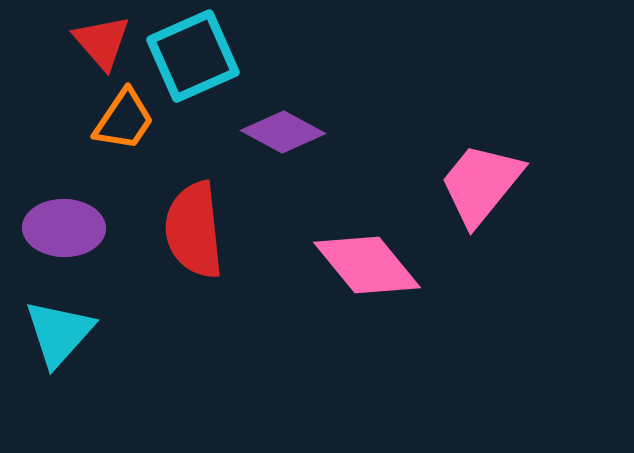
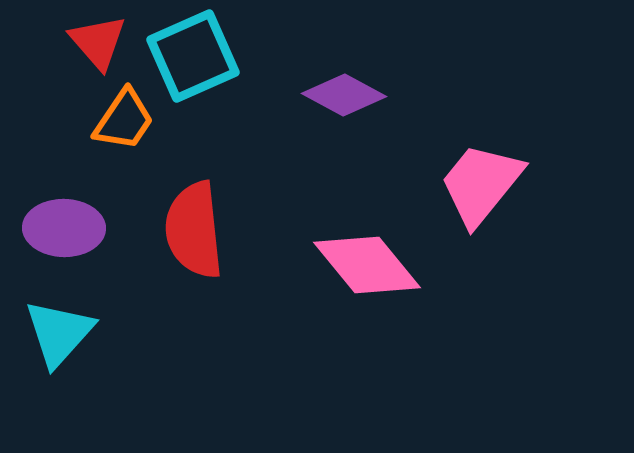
red triangle: moved 4 px left
purple diamond: moved 61 px right, 37 px up
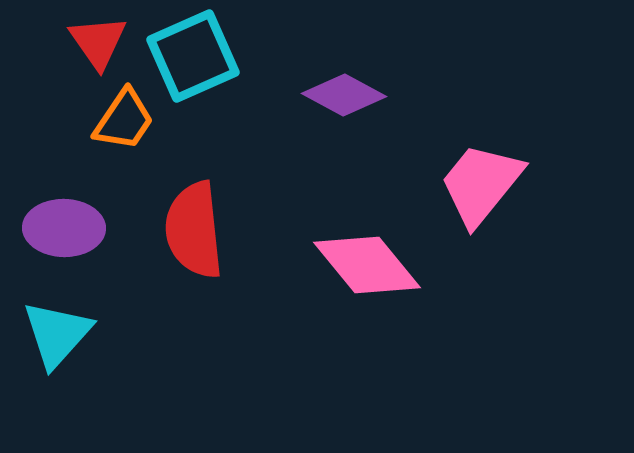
red triangle: rotated 6 degrees clockwise
cyan triangle: moved 2 px left, 1 px down
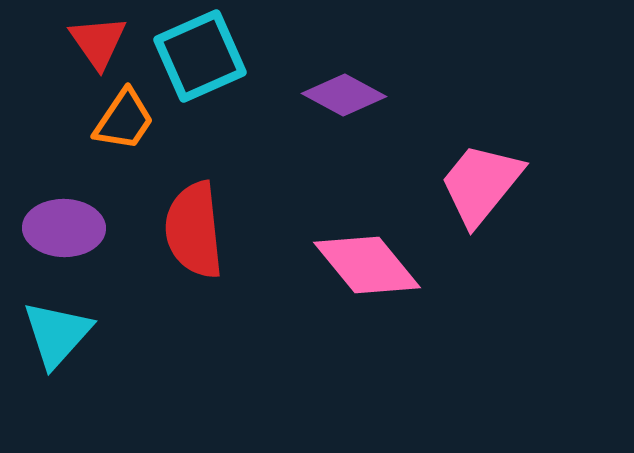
cyan square: moved 7 px right
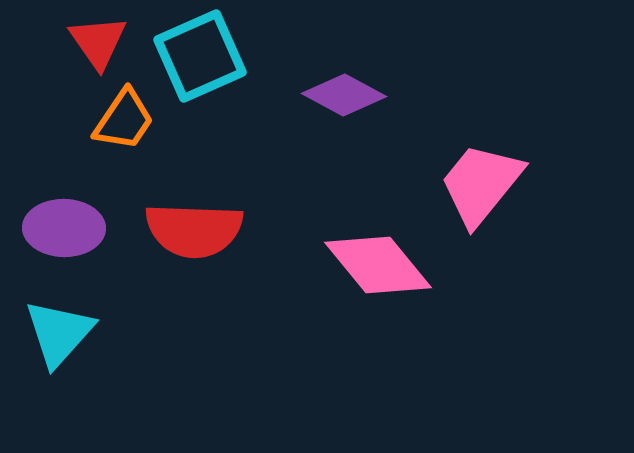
red semicircle: rotated 82 degrees counterclockwise
pink diamond: moved 11 px right
cyan triangle: moved 2 px right, 1 px up
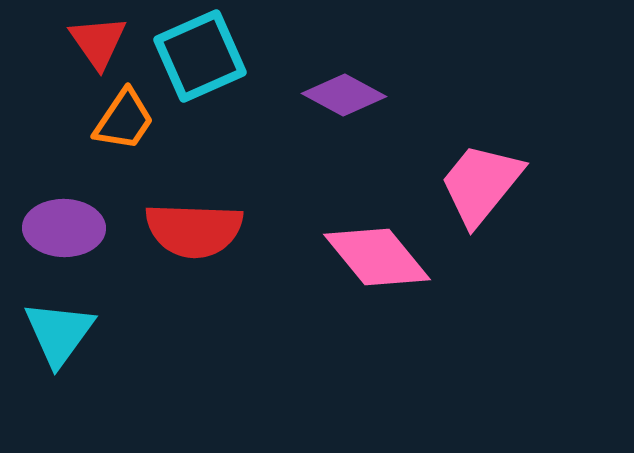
pink diamond: moved 1 px left, 8 px up
cyan triangle: rotated 6 degrees counterclockwise
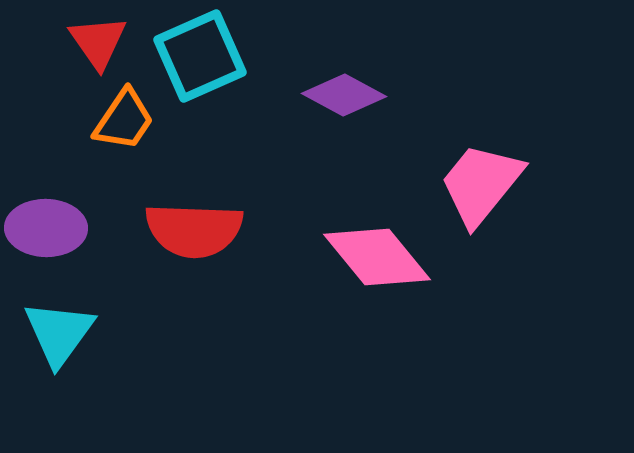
purple ellipse: moved 18 px left
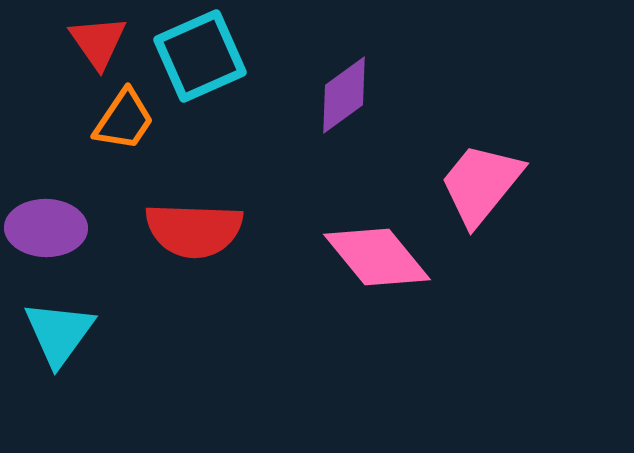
purple diamond: rotated 64 degrees counterclockwise
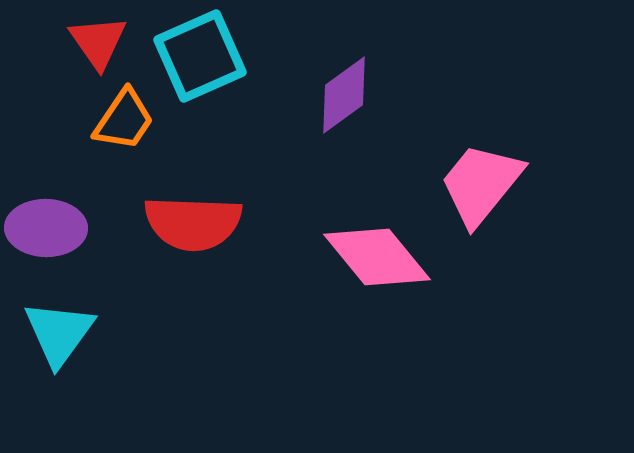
red semicircle: moved 1 px left, 7 px up
